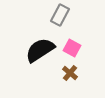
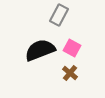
gray rectangle: moved 1 px left
black semicircle: rotated 12 degrees clockwise
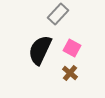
gray rectangle: moved 1 px left, 1 px up; rotated 15 degrees clockwise
black semicircle: rotated 44 degrees counterclockwise
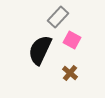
gray rectangle: moved 3 px down
pink square: moved 8 px up
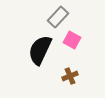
brown cross: moved 3 px down; rotated 28 degrees clockwise
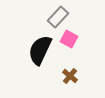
pink square: moved 3 px left, 1 px up
brown cross: rotated 28 degrees counterclockwise
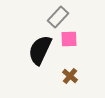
pink square: rotated 30 degrees counterclockwise
